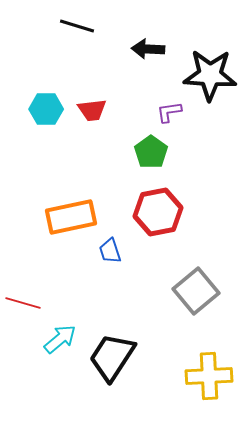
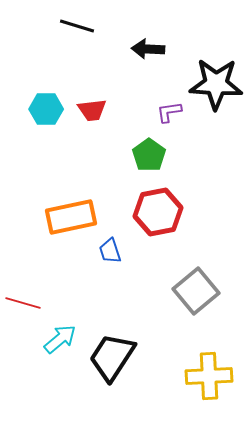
black star: moved 6 px right, 9 px down
green pentagon: moved 2 px left, 3 px down
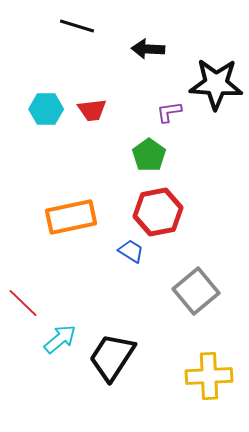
blue trapezoid: moved 21 px right; rotated 140 degrees clockwise
red line: rotated 28 degrees clockwise
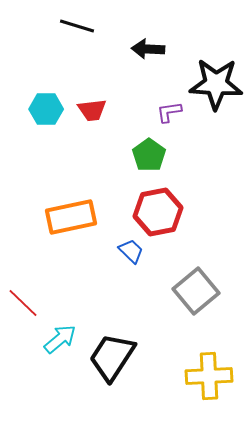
blue trapezoid: rotated 12 degrees clockwise
